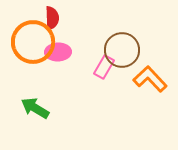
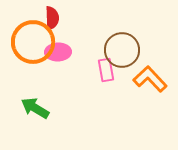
pink rectangle: moved 2 px right, 3 px down; rotated 40 degrees counterclockwise
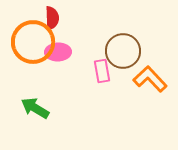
brown circle: moved 1 px right, 1 px down
pink rectangle: moved 4 px left, 1 px down
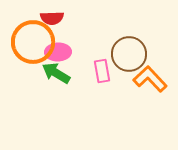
red semicircle: rotated 90 degrees clockwise
brown circle: moved 6 px right, 3 px down
green arrow: moved 21 px right, 35 px up
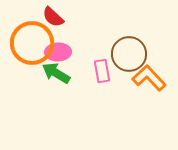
red semicircle: moved 1 px right, 1 px up; rotated 45 degrees clockwise
orange circle: moved 1 px left, 1 px down
orange L-shape: moved 1 px left, 1 px up
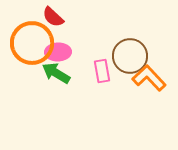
brown circle: moved 1 px right, 2 px down
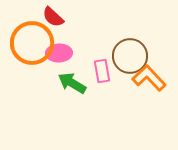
pink ellipse: moved 1 px right, 1 px down
green arrow: moved 16 px right, 10 px down
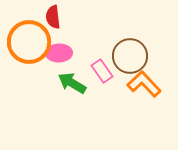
red semicircle: rotated 40 degrees clockwise
orange circle: moved 3 px left, 1 px up
pink rectangle: rotated 25 degrees counterclockwise
orange L-shape: moved 5 px left, 6 px down
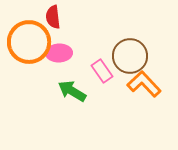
green arrow: moved 8 px down
